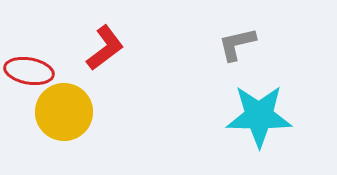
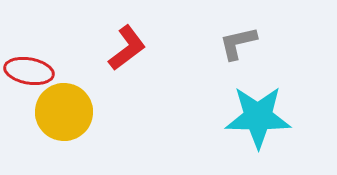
gray L-shape: moved 1 px right, 1 px up
red L-shape: moved 22 px right
cyan star: moved 1 px left, 1 px down
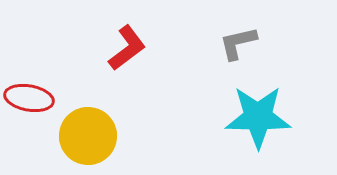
red ellipse: moved 27 px down
yellow circle: moved 24 px right, 24 px down
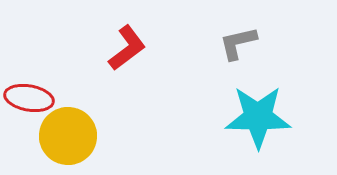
yellow circle: moved 20 px left
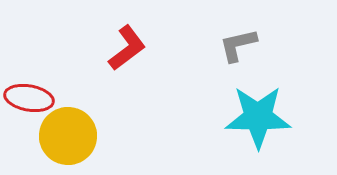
gray L-shape: moved 2 px down
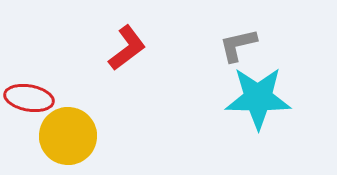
cyan star: moved 19 px up
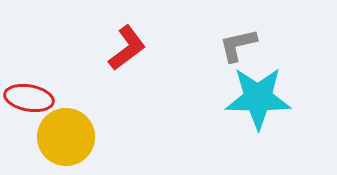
yellow circle: moved 2 px left, 1 px down
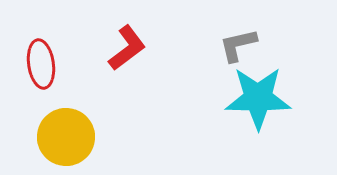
red ellipse: moved 12 px right, 34 px up; rotated 72 degrees clockwise
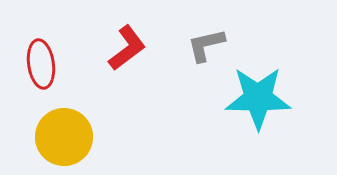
gray L-shape: moved 32 px left
yellow circle: moved 2 px left
